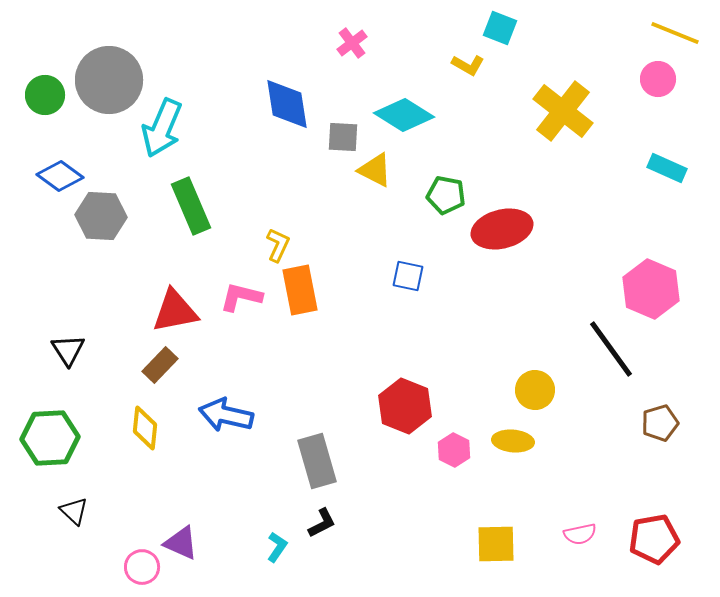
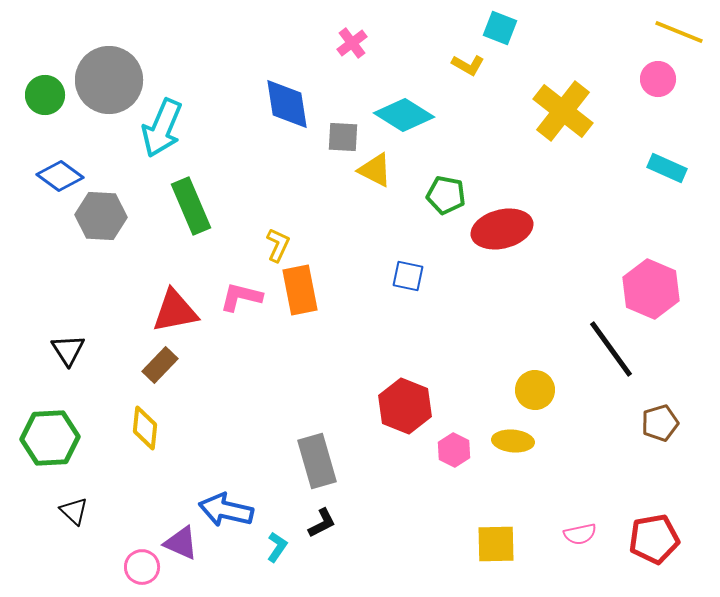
yellow line at (675, 33): moved 4 px right, 1 px up
blue arrow at (226, 415): moved 95 px down
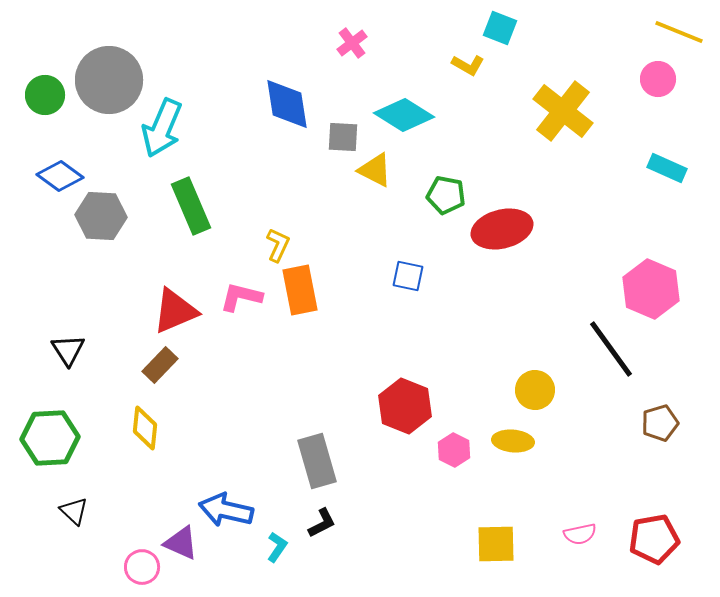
red triangle at (175, 311): rotated 12 degrees counterclockwise
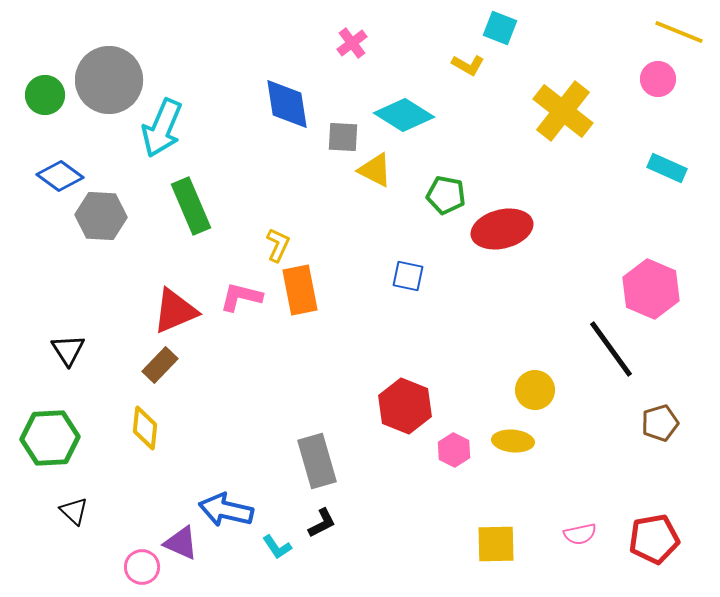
cyan L-shape at (277, 547): rotated 112 degrees clockwise
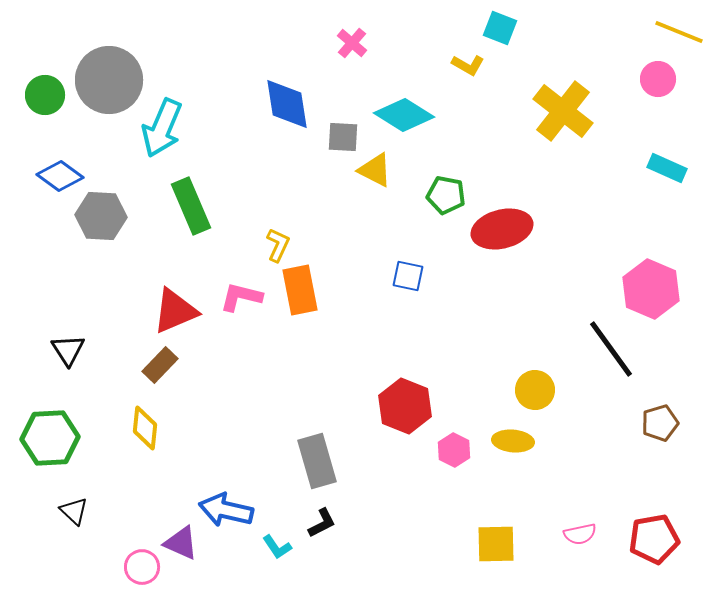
pink cross at (352, 43): rotated 12 degrees counterclockwise
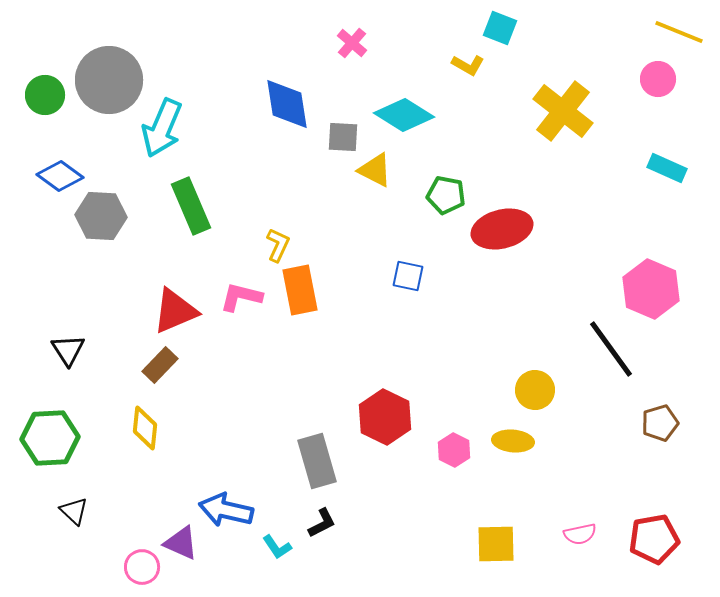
red hexagon at (405, 406): moved 20 px left, 11 px down; rotated 4 degrees clockwise
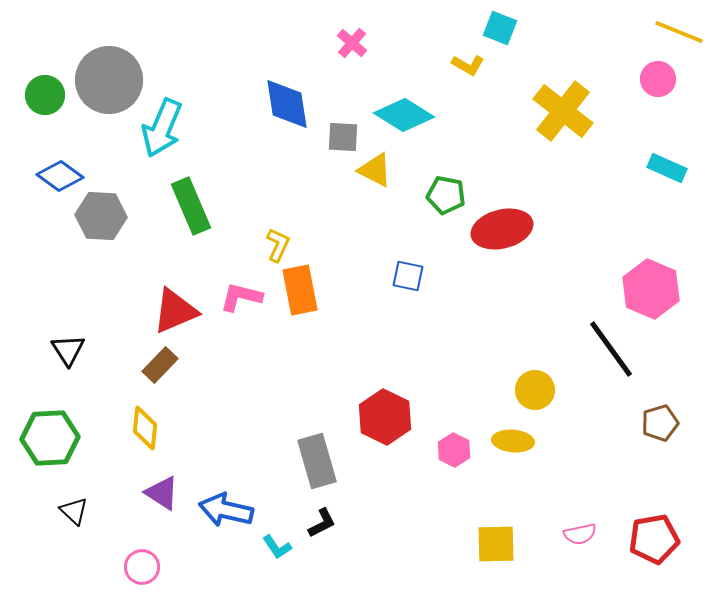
purple triangle at (181, 543): moved 19 px left, 50 px up; rotated 9 degrees clockwise
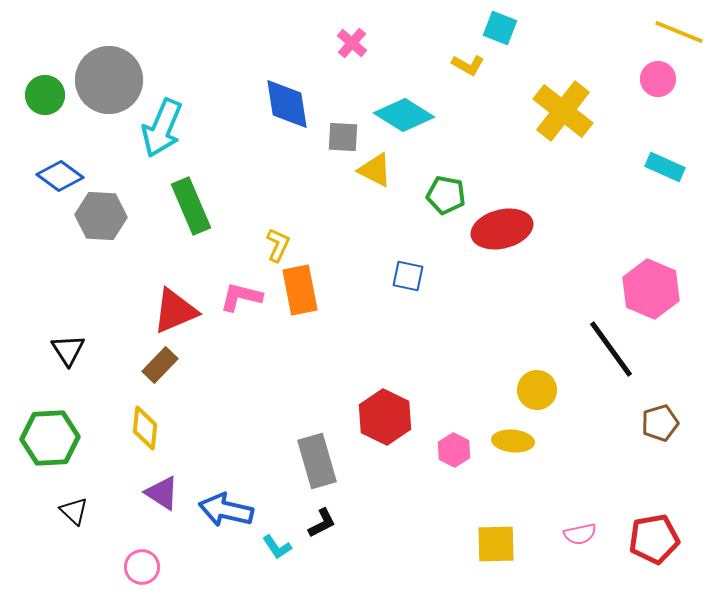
cyan rectangle at (667, 168): moved 2 px left, 1 px up
yellow circle at (535, 390): moved 2 px right
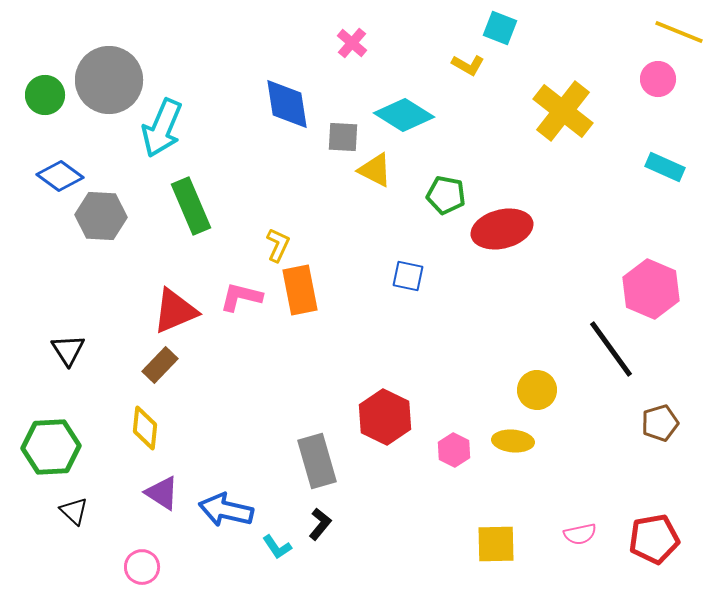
green hexagon at (50, 438): moved 1 px right, 9 px down
black L-shape at (322, 523): moved 2 px left, 1 px down; rotated 24 degrees counterclockwise
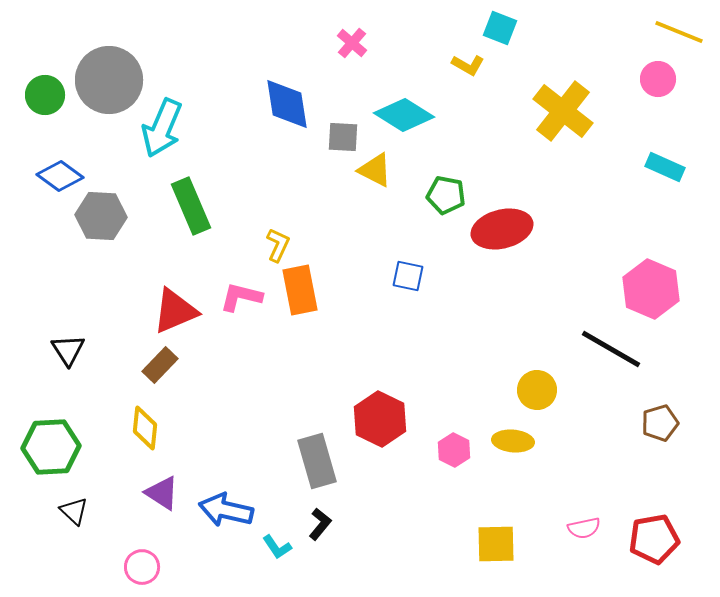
black line at (611, 349): rotated 24 degrees counterclockwise
red hexagon at (385, 417): moved 5 px left, 2 px down
pink semicircle at (580, 534): moved 4 px right, 6 px up
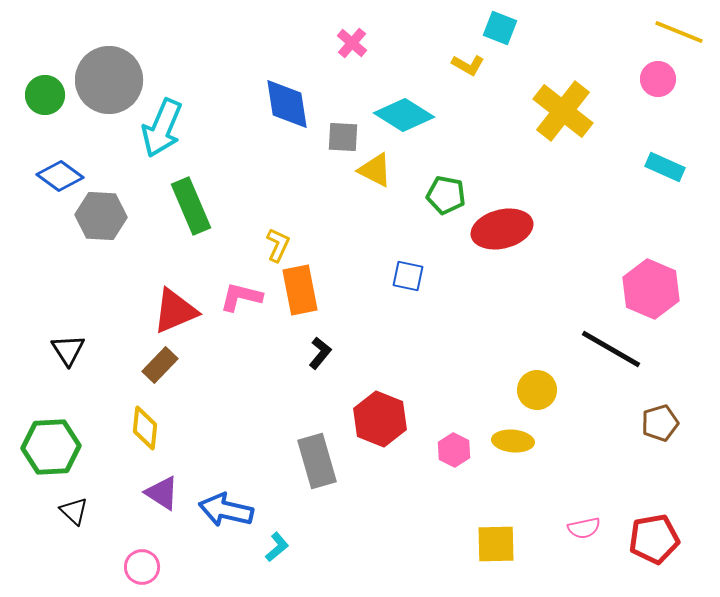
red hexagon at (380, 419): rotated 4 degrees counterclockwise
black L-shape at (320, 524): moved 171 px up
cyan L-shape at (277, 547): rotated 96 degrees counterclockwise
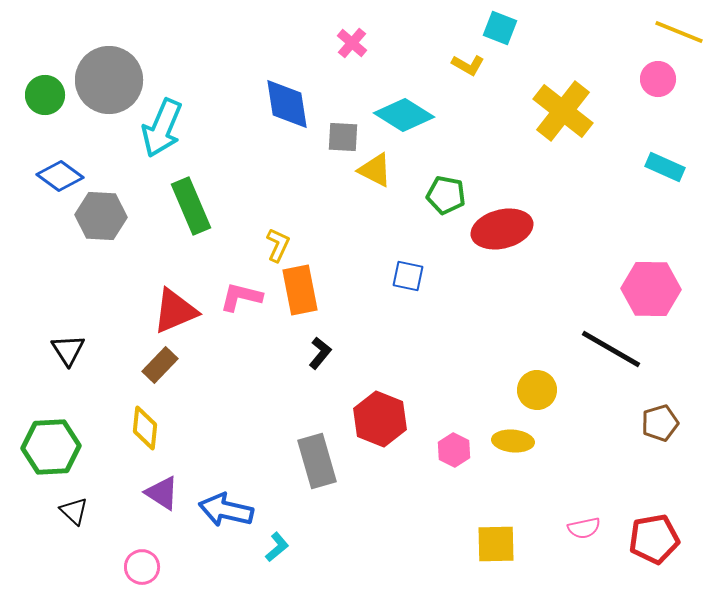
pink hexagon at (651, 289): rotated 22 degrees counterclockwise
